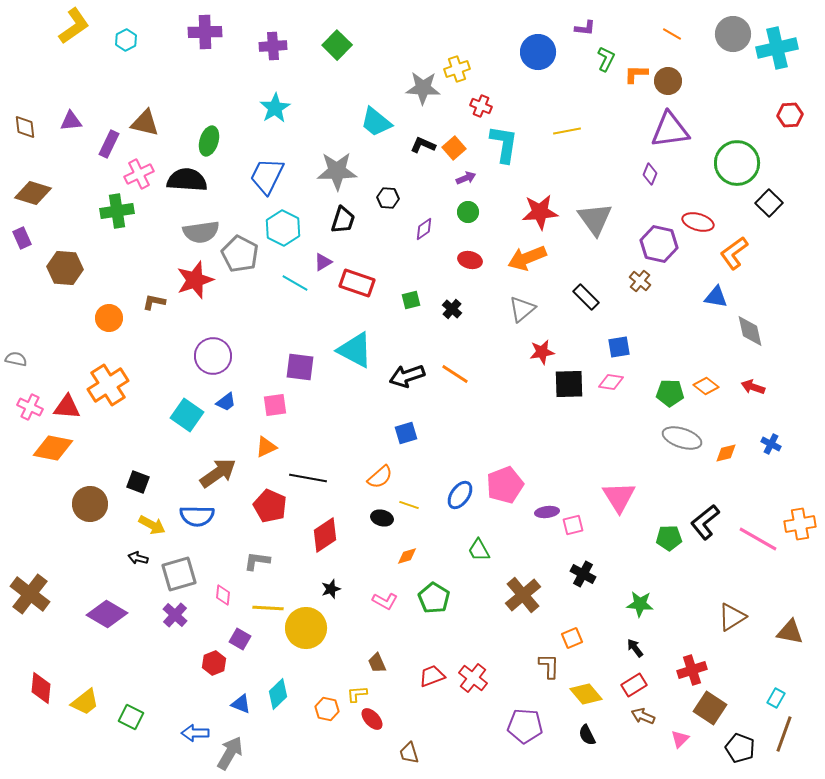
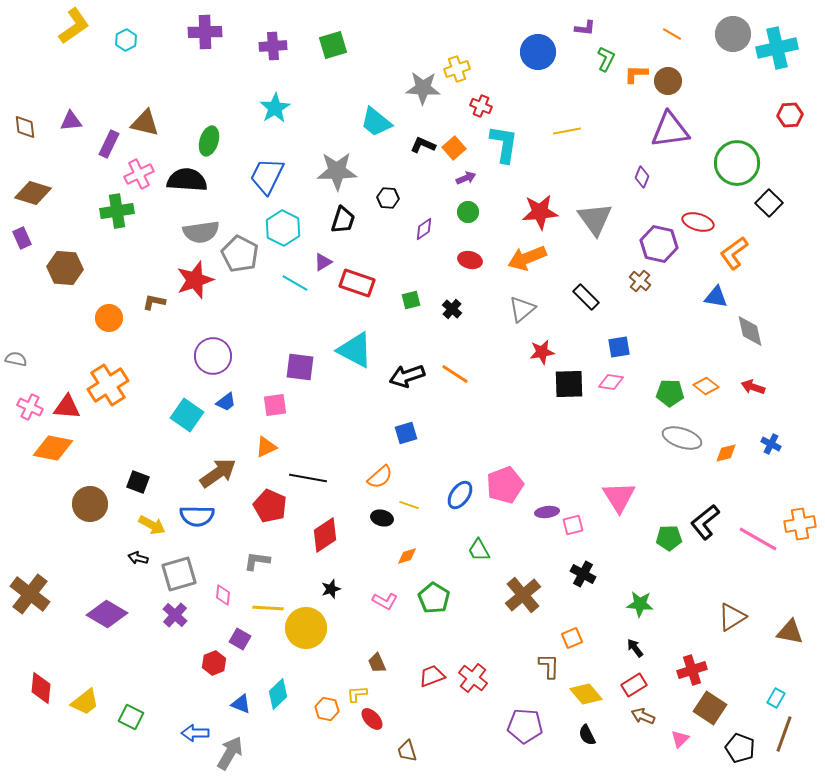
green square at (337, 45): moved 4 px left; rotated 28 degrees clockwise
purple diamond at (650, 174): moved 8 px left, 3 px down
brown trapezoid at (409, 753): moved 2 px left, 2 px up
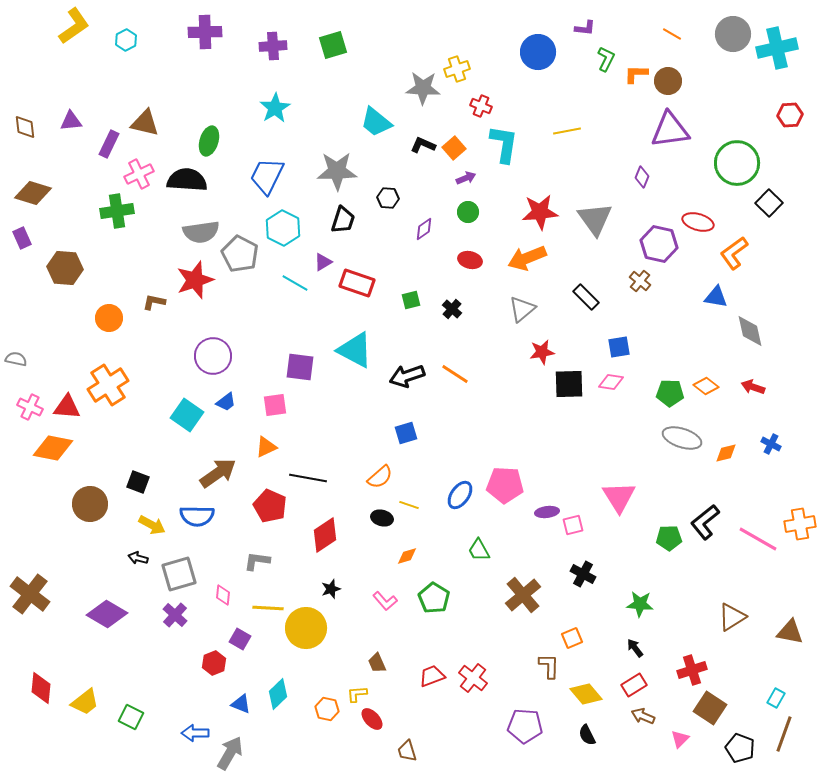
pink pentagon at (505, 485): rotated 24 degrees clockwise
pink L-shape at (385, 601): rotated 20 degrees clockwise
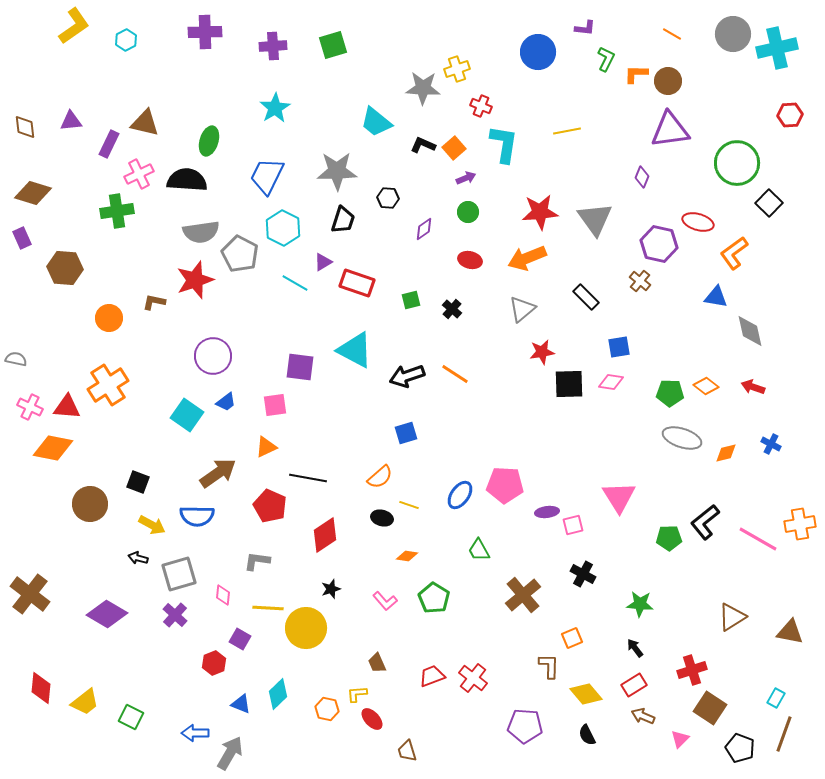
orange diamond at (407, 556): rotated 25 degrees clockwise
